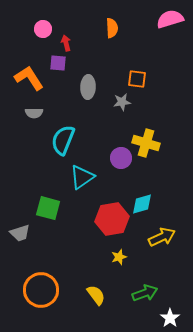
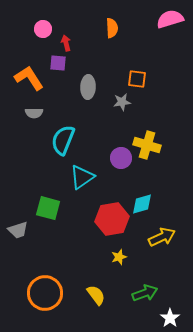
yellow cross: moved 1 px right, 2 px down
gray trapezoid: moved 2 px left, 3 px up
orange circle: moved 4 px right, 3 px down
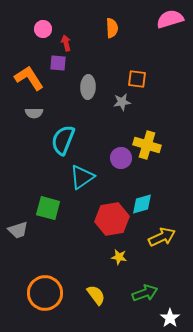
yellow star: rotated 28 degrees clockwise
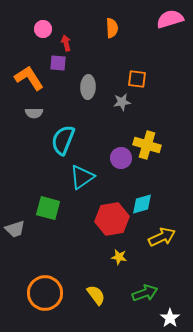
gray trapezoid: moved 3 px left, 1 px up
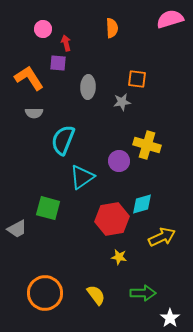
purple circle: moved 2 px left, 3 px down
gray trapezoid: moved 2 px right; rotated 10 degrees counterclockwise
green arrow: moved 2 px left; rotated 20 degrees clockwise
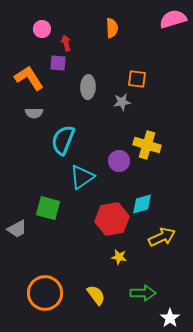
pink semicircle: moved 3 px right
pink circle: moved 1 px left
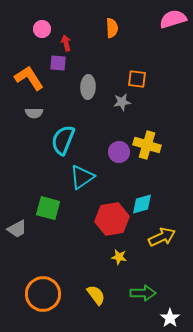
purple circle: moved 9 px up
orange circle: moved 2 px left, 1 px down
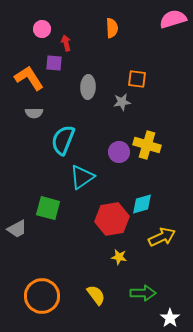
purple square: moved 4 px left
orange circle: moved 1 px left, 2 px down
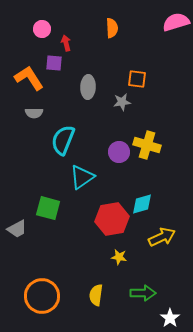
pink semicircle: moved 3 px right, 3 px down
yellow semicircle: rotated 135 degrees counterclockwise
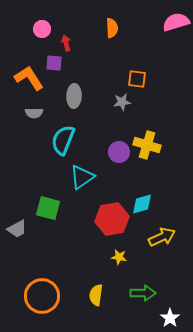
gray ellipse: moved 14 px left, 9 px down
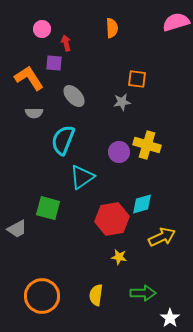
gray ellipse: rotated 45 degrees counterclockwise
